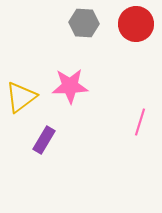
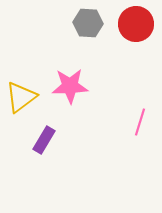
gray hexagon: moved 4 px right
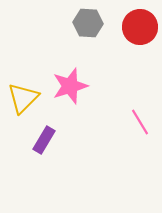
red circle: moved 4 px right, 3 px down
pink star: rotated 15 degrees counterclockwise
yellow triangle: moved 2 px right, 1 px down; rotated 8 degrees counterclockwise
pink line: rotated 48 degrees counterclockwise
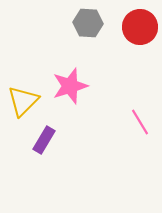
yellow triangle: moved 3 px down
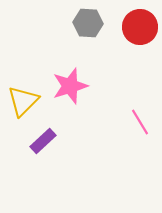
purple rectangle: moved 1 px left, 1 px down; rotated 16 degrees clockwise
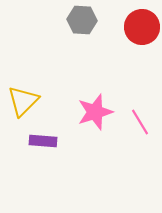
gray hexagon: moved 6 px left, 3 px up
red circle: moved 2 px right
pink star: moved 25 px right, 26 px down
purple rectangle: rotated 48 degrees clockwise
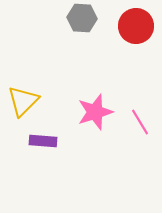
gray hexagon: moved 2 px up
red circle: moved 6 px left, 1 px up
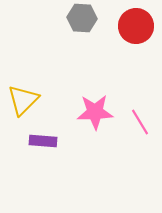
yellow triangle: moved 1 px up
pink star: rotated 15 degrees clockwise
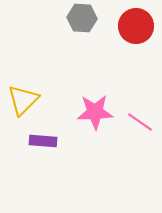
pink line: rotated 24 degrees counterclockwise
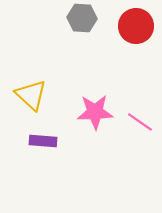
yellow triangle: moved 8 px right, 5 px up; rotated 32 degrees counterclockwise
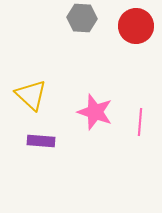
pink star: rotated 21 degrees clockwise
pink line: rotated 60 degrees clockwise
purple rectangle: moved 2 px left
